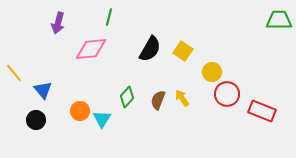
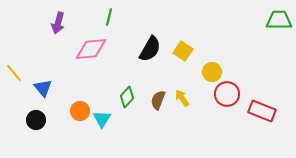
blue triangle: moved 2 px up
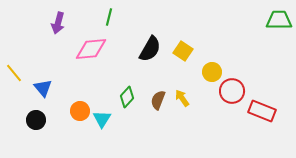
red circle: moved 5 px right, 3 px up
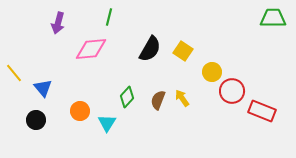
green trapezoid: moved 6 px left, 2 px up
cyan triangle: moved 5 px right, 4 px down
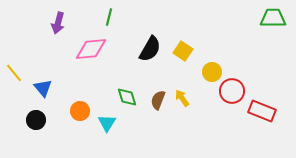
green diamond: rotated 60 degrees counterclockwise
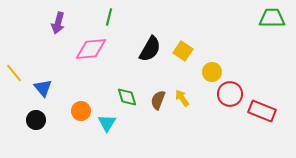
green trapezoid: moved 1 px left
red circle: moved 2 px left, 3 px down
orange circle: moved 1 px right
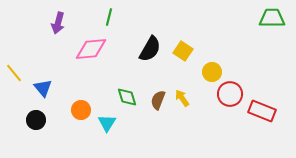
orange circle: moved 1 px up
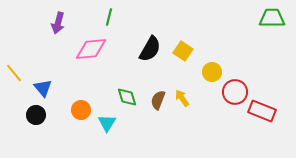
red circle: moved 5 px right, 2 px up
black circle: moved 5 px up
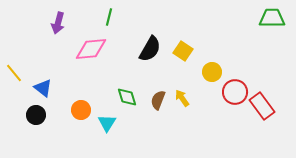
blue triangle: rotated 12 degrees counterclockwise
red rectangle: moved 5 px up; rotated 32 degrees clockwise
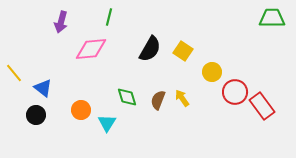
purple arrow: moved 3 px right, 1 px up
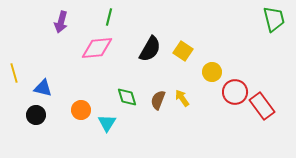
green trapezoid: moved 2 px right, 1 px down; rotated 76 degrees clockwise
pink diamond: moved 6 px right, 1 px up
yellow line: rotated 24 degrees clockwise
blue triangle: rotated 24 degrees counterclockwise
